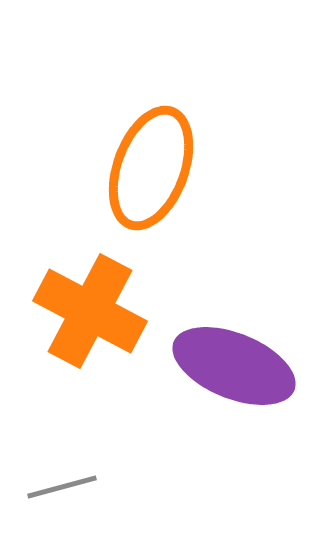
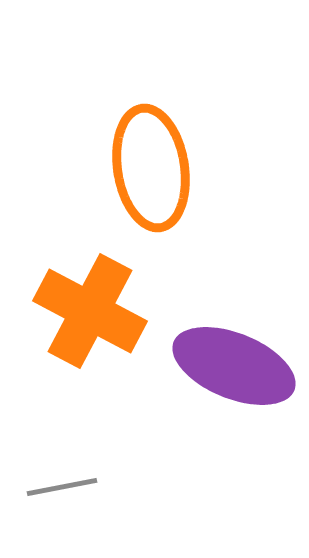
orange ellipse: rotated 29 degrees counterclockwise
gray line: rotated 4 degrees clockwise
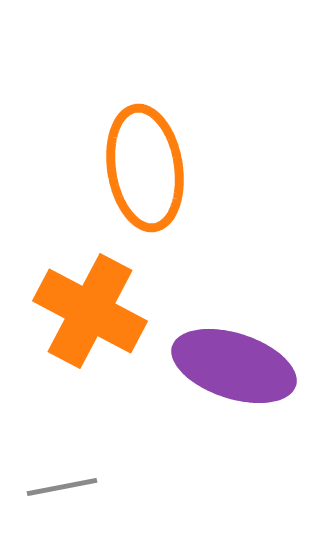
orange ellipse: moved 6 px left
purple ellipse: rotated 4 degrees counterclockwise
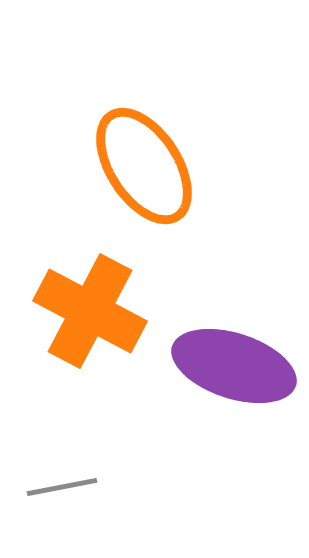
orange ellipse: moved 1 px left, 2 px up; rotated 24 degrees counterclockwise
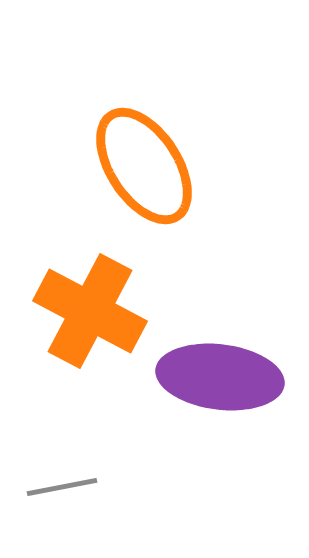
purple ellipse: moved 14 px left, 11 px down; rotated 11 degrees counterclockwise
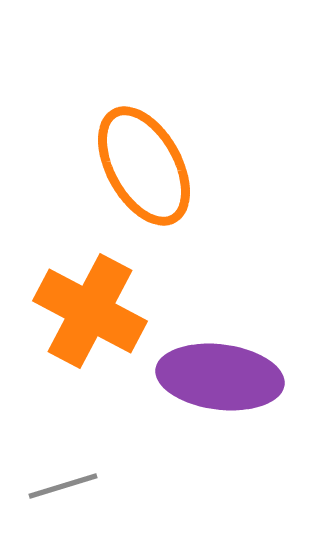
orange ellipse: rotated 4 degrees clockwise
gray line: moved 1 px right, 1 px up; rotated 6 degrees counterclockwise
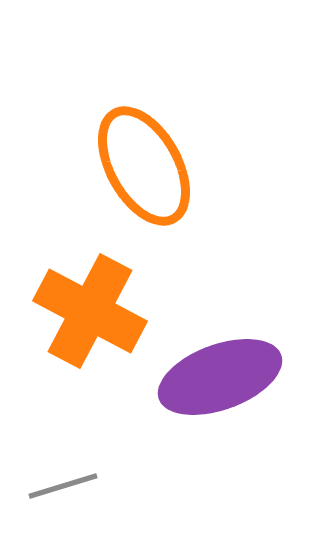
purple ellipse: rotated 27 degrees counterclockwise
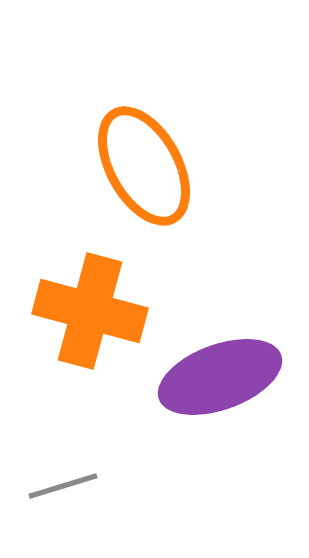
orange cross: rotated 13 degrees counterclockwise
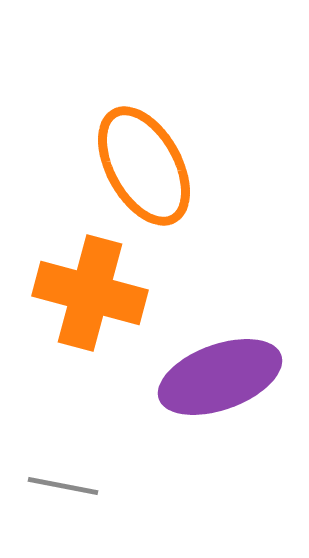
orange cross: moved 18 px up
gray line: rotated 28 degrees clockwise
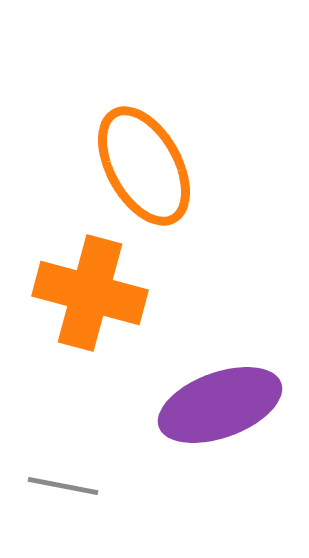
purple ellipse: moved 28 px down
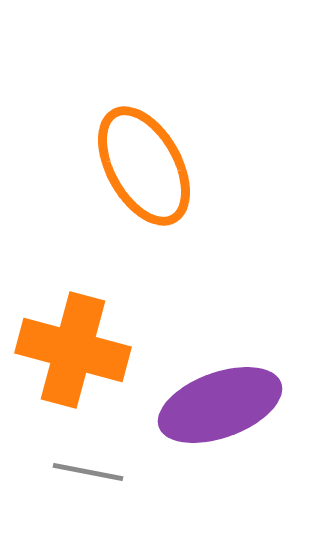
orange cross: moved 17 px left, 57 px down
gray line: moved 25 px right, 14 px up
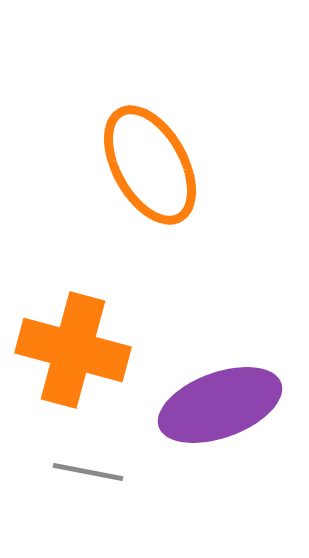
orange ellipse: moved 6 px right, 1 px up
